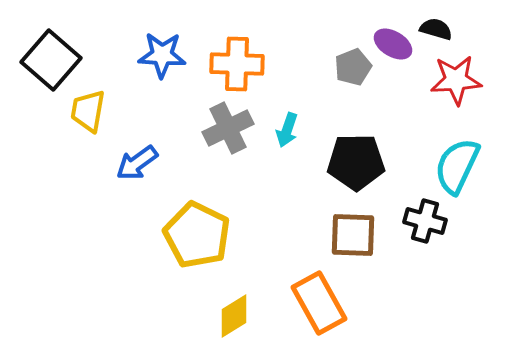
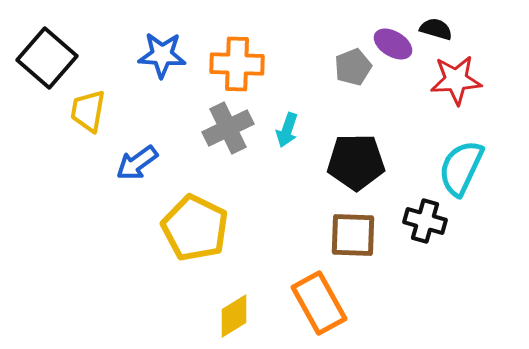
black square: moved 4 px left, 2 px up
cyan semicircle: moved 4 px right, 2 px down
yellow pentagon: moved 2 px left, 7 px up
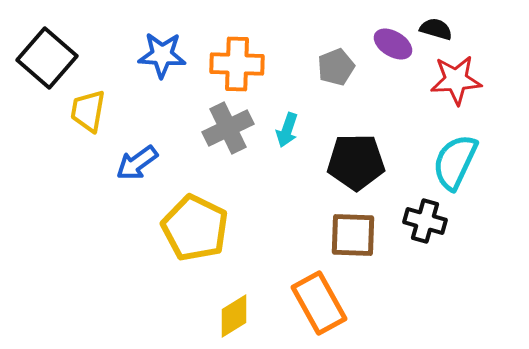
gray pentagon: moved 17 px left
cyan semicircle: moved 6 px left, 6 px up
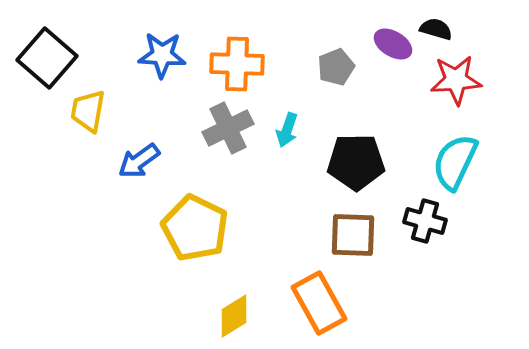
blue arrow: moved 2 px right, 2 px up
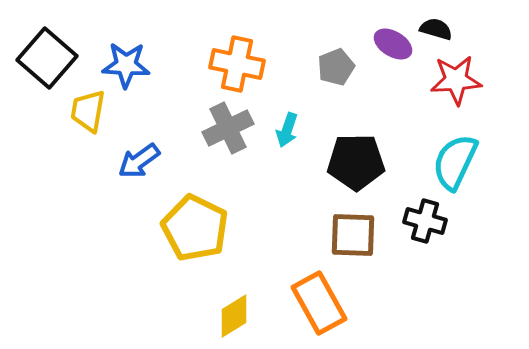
blue star: moved 36 px left, 10 px down
orange cross: rotated 10 degrees clockwise
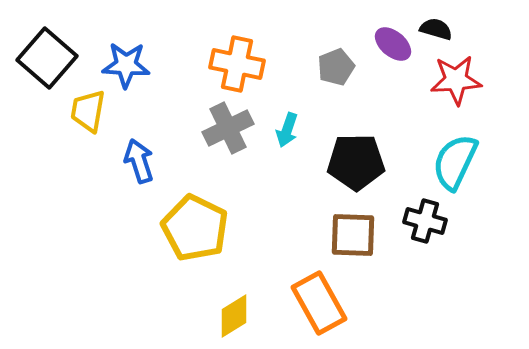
purple ellipse: rotated 9 degrees clockwise
blue arrow: rotated 108 degrees clockwise
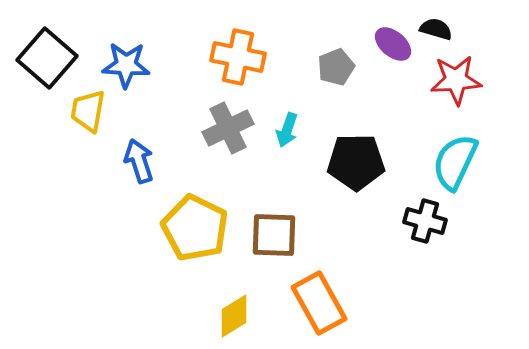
orange cross: moved 1 px right, 7 px up
brown square: moved 79 px left
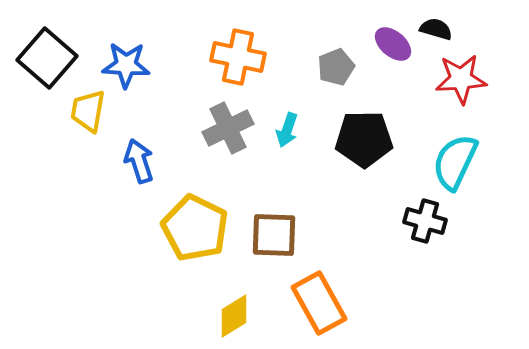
red star: moved 5 px right, 1 px up
black pentagon: moved 8 px right, 23 px up
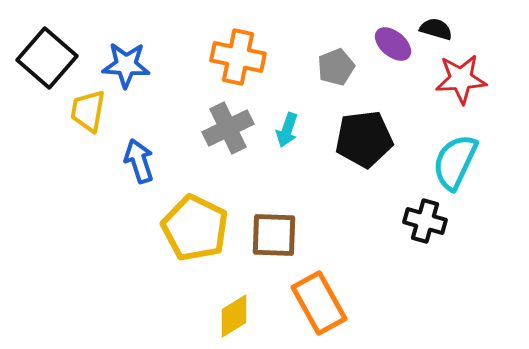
black pentagon: rotated 6 degrees counterclockwise
